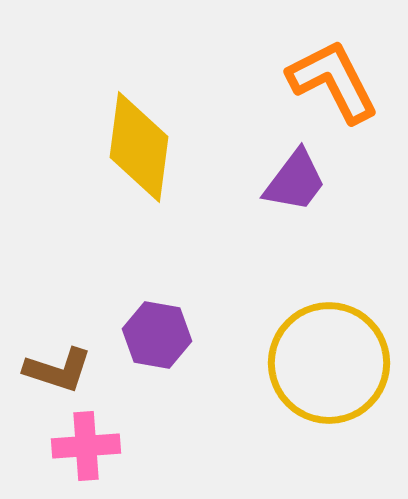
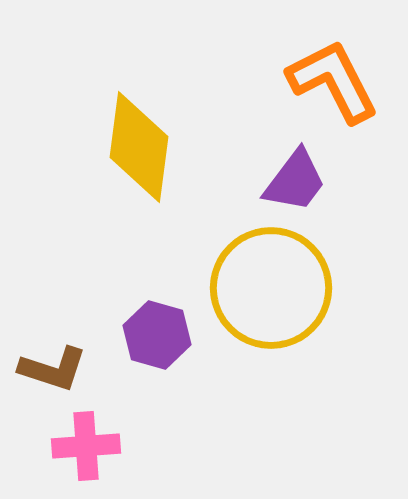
purple hexagon: rotated 6 degrees clockwise
yellow circle: moved 58 px left, 75 px up
brown L-shape: moved 5 px left, 1 px up
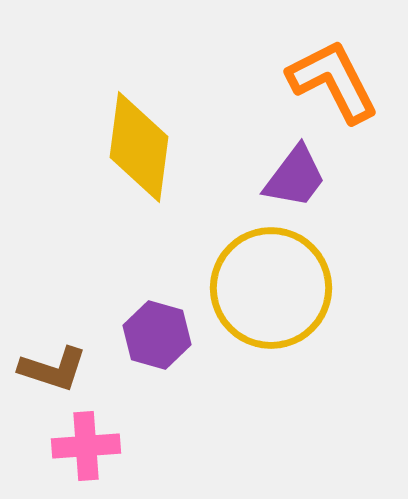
purple trapezoid: moved 4 px up
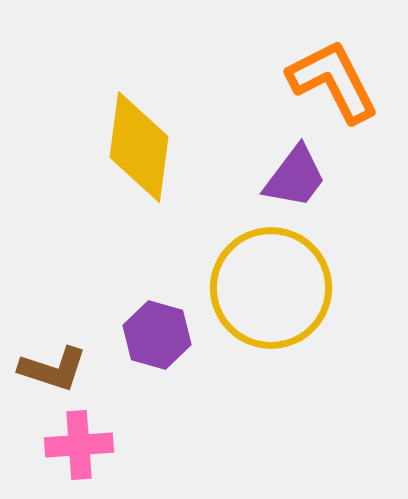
pink cross: moved 7 px left, 1 px up
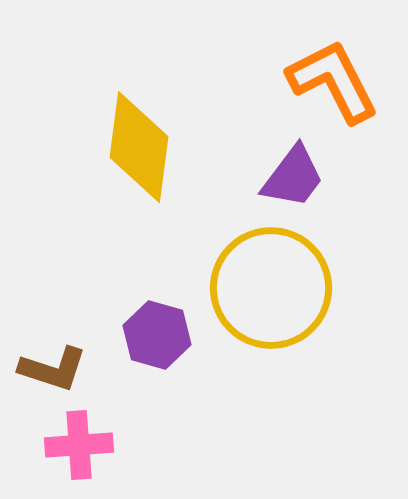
purple trapezoid: moved 2 px left
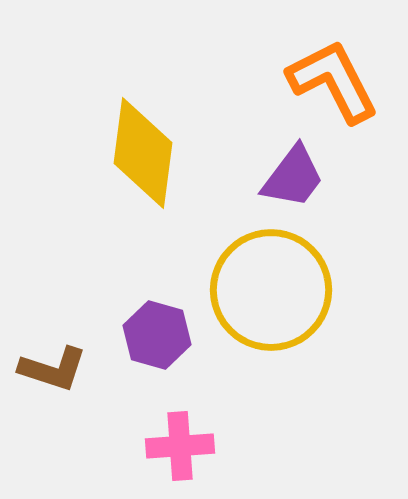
yellow diamond: moved 4 px right, 6 px down
yellow circle: moved 2 px down
pink cross: moved 101 px right, 1 px down
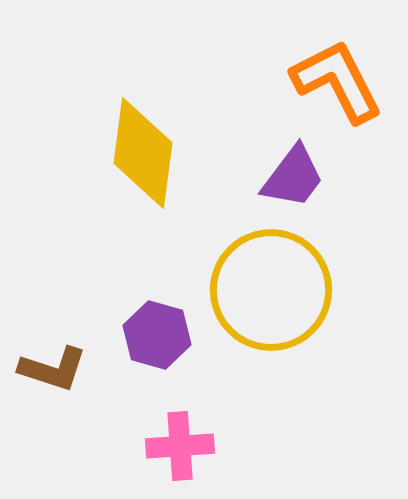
orange L-shape: moved 4 px right
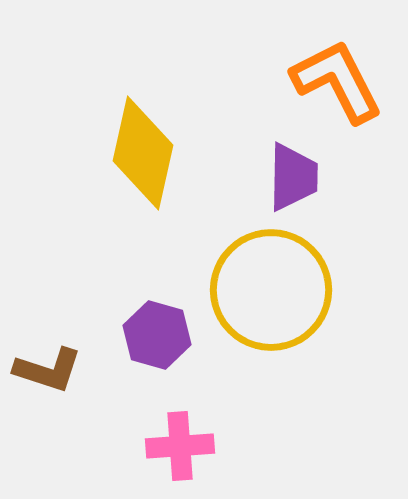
yellow diamond: rotated 5 degrees clockwise
purple trapezoid: rotated 36 degrees counterclockwise
brown L-shape: moved 5 px left, 1 px down
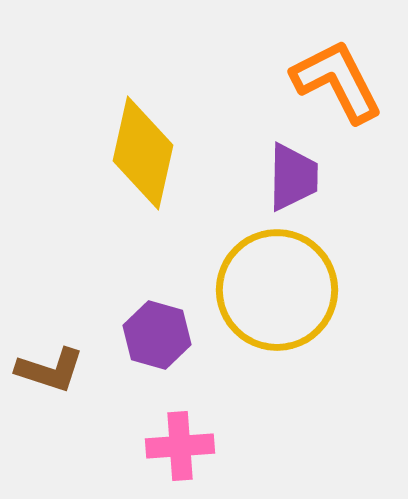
yellow circle: moved 6 px right
brown L-shape: moved 2 px right
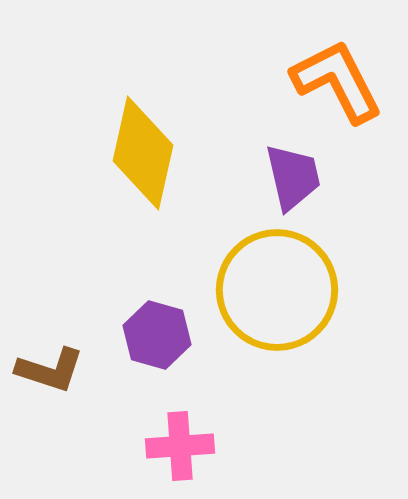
purple trapezoid: rotated 14 degrees counterclockwise
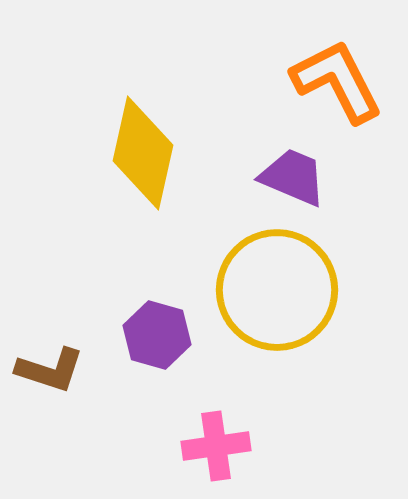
purple trapezoid: rotated 54 degrees counterclockwise
pink cross: moved 36 px right; rotated 4 degrees counterclockwise
